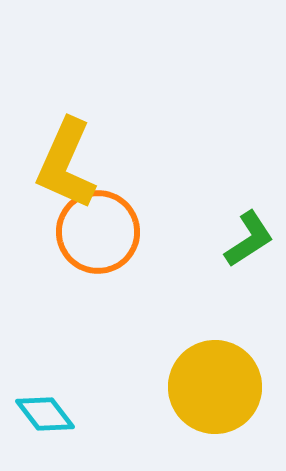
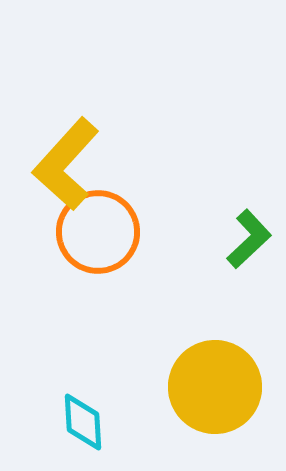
yellow L-shape: rotated 18 degrees clockwise
green L-shape: rotated 10 degrees counterclockwise
cyan diamond: moved 38 px right, 8 px down; rotated 34 degrees clockwise
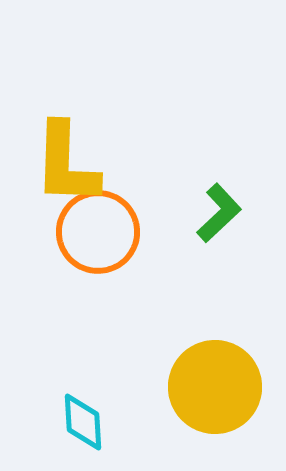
yellow L-shape: rotated 40 degrees counterclockwise
green L-shape: moved 30 px left, 26 px up
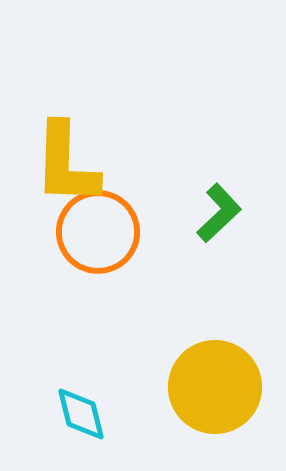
cyan diamond: moved 2 px left, 8 px up; rotated 10 degrees counterclockwise
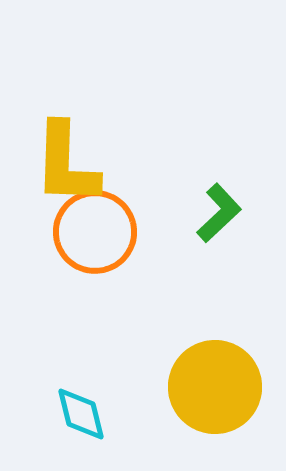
orange circle: moved 3 px left
